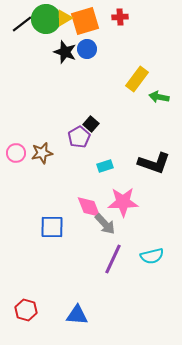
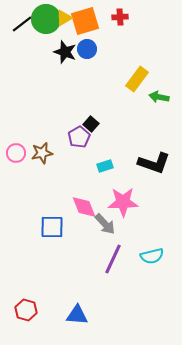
pink diamond: moved 5 px left
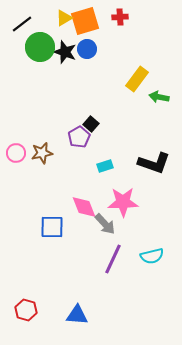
green circle: moved 6 px left, 28 px down
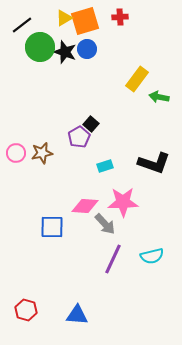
black line: moved 1 px down
pink diamond: moved 1 px right, 1 px up; rotated 64 degrees counterclockwise
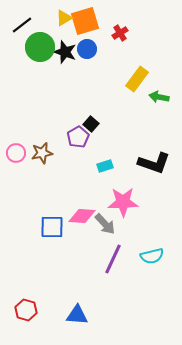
red cross: moved 16 px down; rotated 28 degrees counterclockwise
purple pentagon: moved 1 px left
pink diamond: moved 3 px left, 10 px down
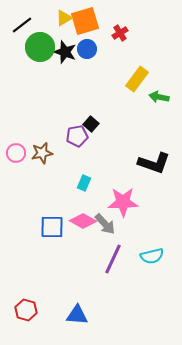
purple pentagon: moved 1 px left, 1 px up; rotated 20 degrees clockwise
cyan rectangle: moved 21 px left, 17 px down; rotated 49 degrees counterclockwise
pink diamond: moved 1 px right, 5 px down; rotated 24 degrees clockwise
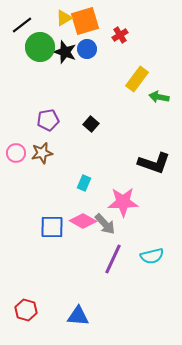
red cross: moved 2 px down
purple pentagon: moved 29 px left, 16 px up
blue triangle: moved 1 px right, 1 px down
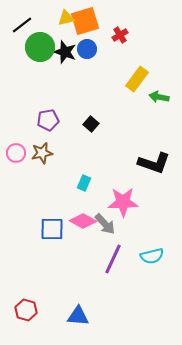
yellow triangle: moved 2 px right; rotated 18 degrees clockwise
blue square: moved 2 px down
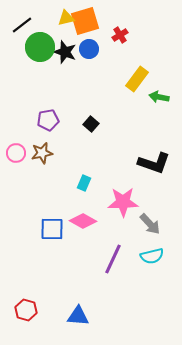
blue circle: moved 2 px right
gray arrow: moved 45 px right
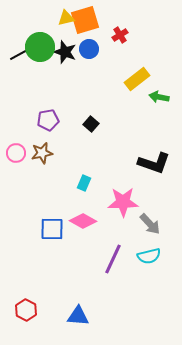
orange square: moved 1 px up
black line: moved 2 px left, 29 px down; rotated 10 degrees clockwise
yellow rectangle: rotated 15 degrees clockwise
cyan semicircle: moved 3 px left
red hexagon: rotated 10 degrees clockwise
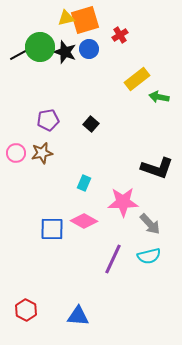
black L-shape: moved 3 px right, 5 px down
pink diamond: moved 1 px right
